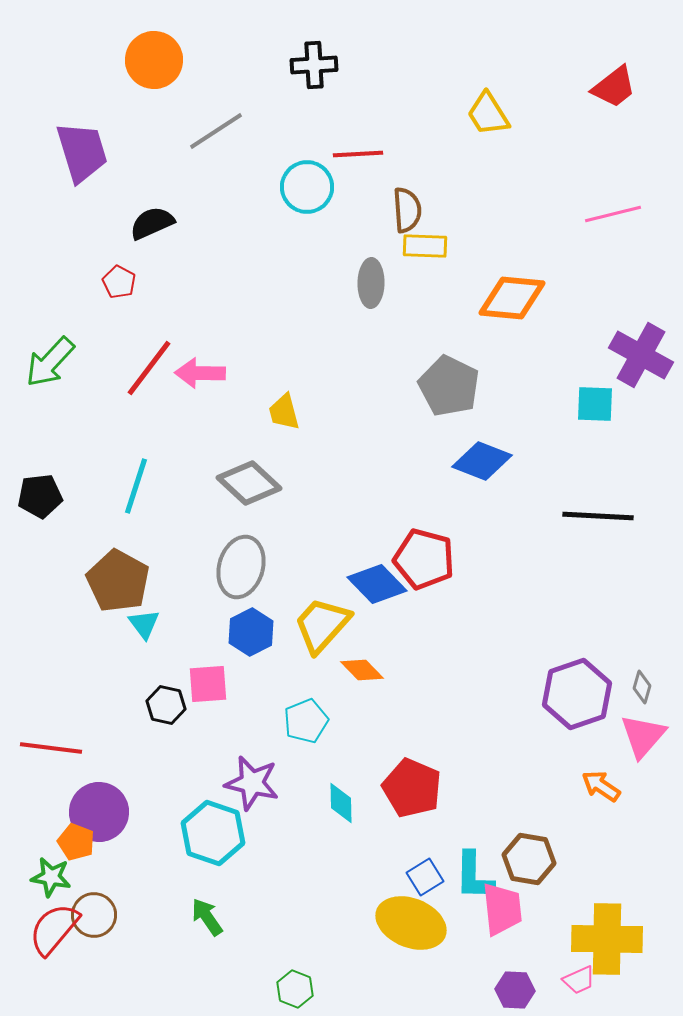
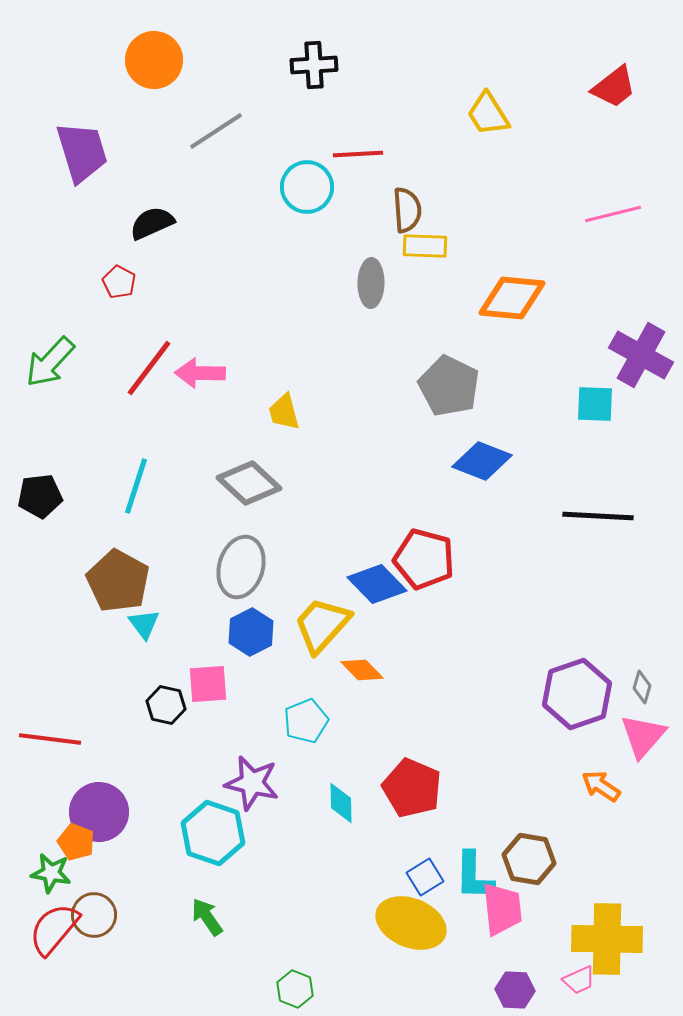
red line at (51, 748): moved 1 px left, 9 px up
green star at (51, 877): moved 4 px up
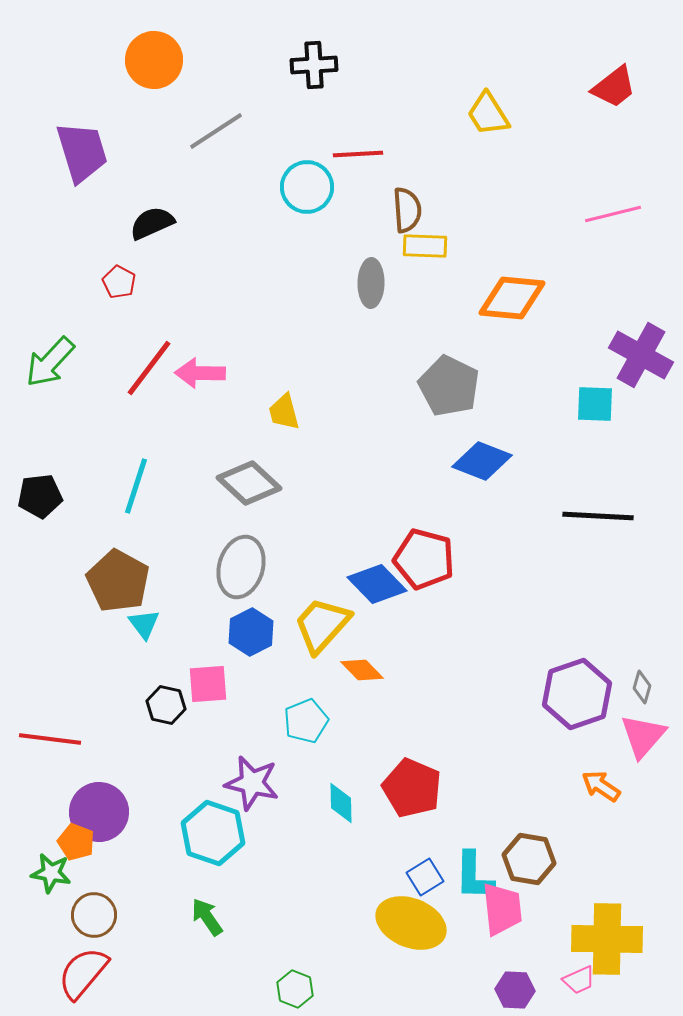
red semicircle at (54, 929): moved 29 px right, 44 px down
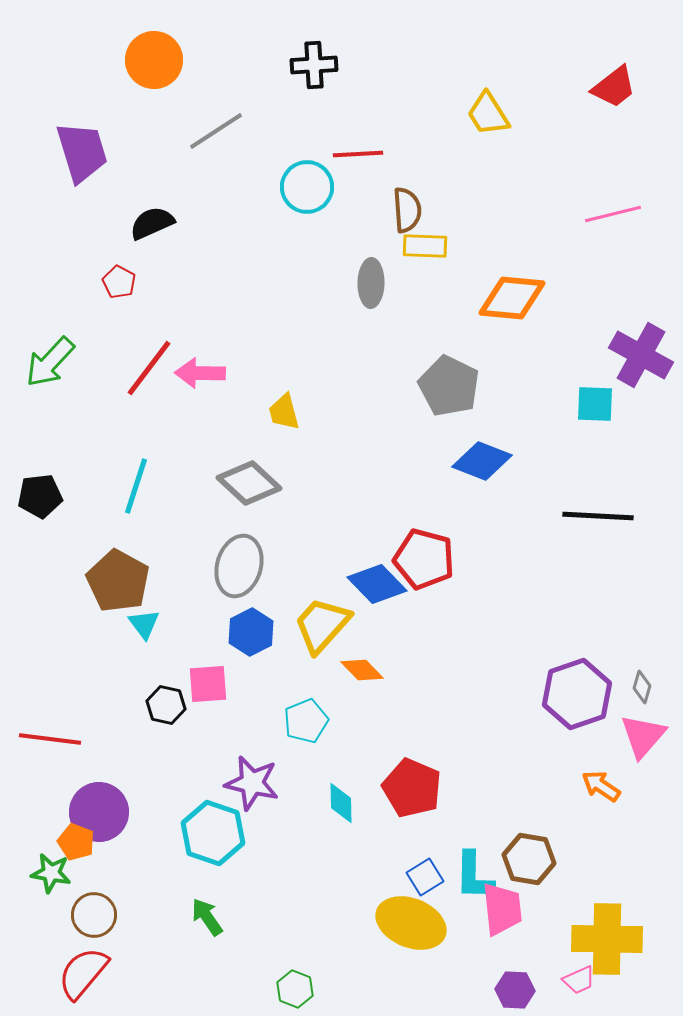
gray ellipse at (241, 567): moved 2 px left, 1 px up
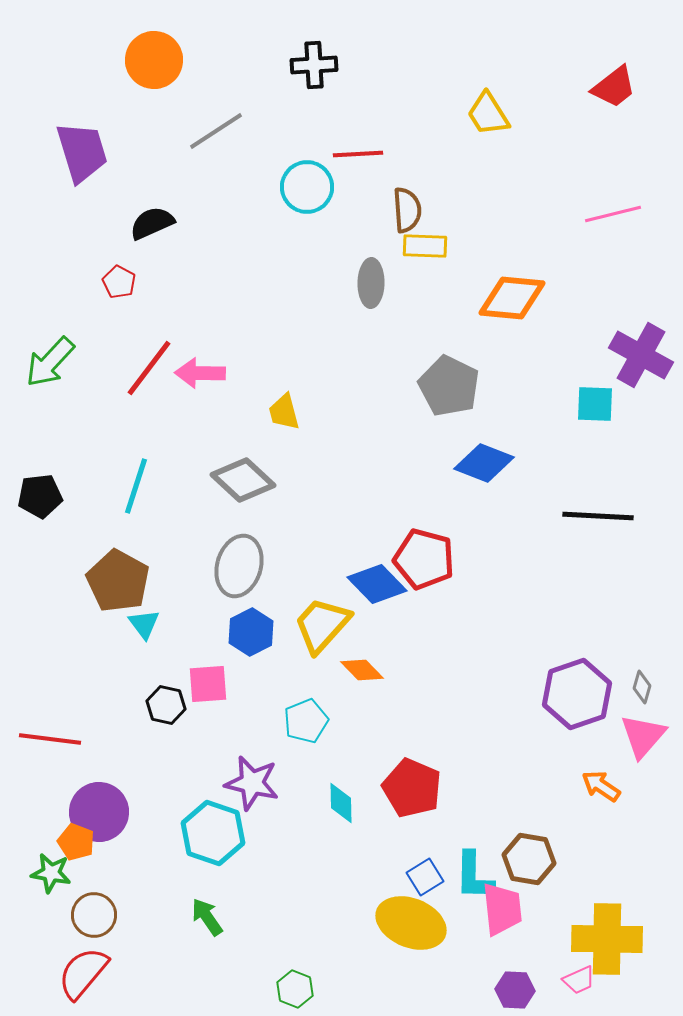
blue diamond at (482, 461): moved 2 px right, 2 px down
gray diamond at (249, 483): moved 6 px left, 3 px up
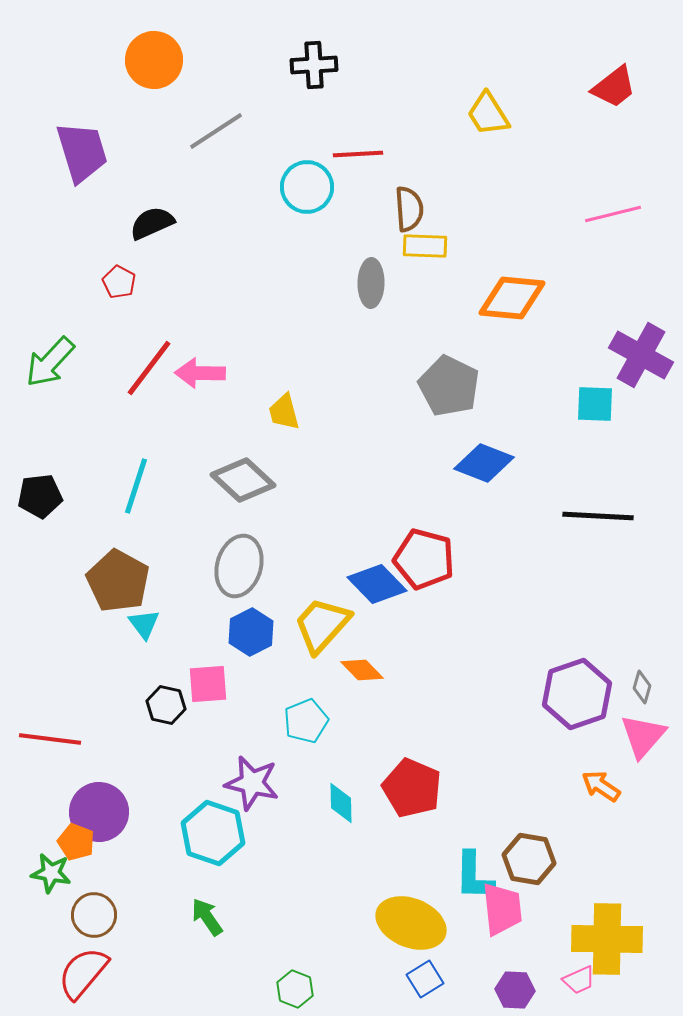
brown semicircle at (407, 210): moved 2 px right, 1 px up
blue square at (425, 877): moved 102 px down
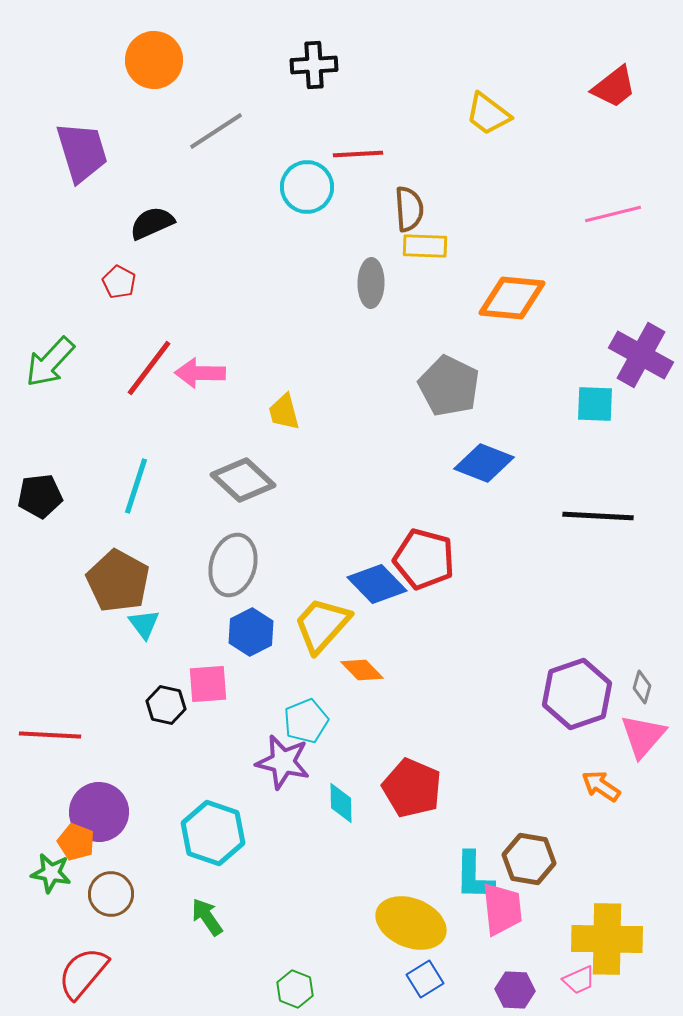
yellow trapezoid at (488, 114): rotated 21 degrees counterclockwise
gray ellipse at (239, 566): moved 6 px left, 1 px up
red line at (50, 739): moved 4 px up; rotated 4 degrees counterclockwise
purple star at (252, 783): moved 31 px right, 21 px up
brown circle at (94, 915): moved 17 px right, 21 px up
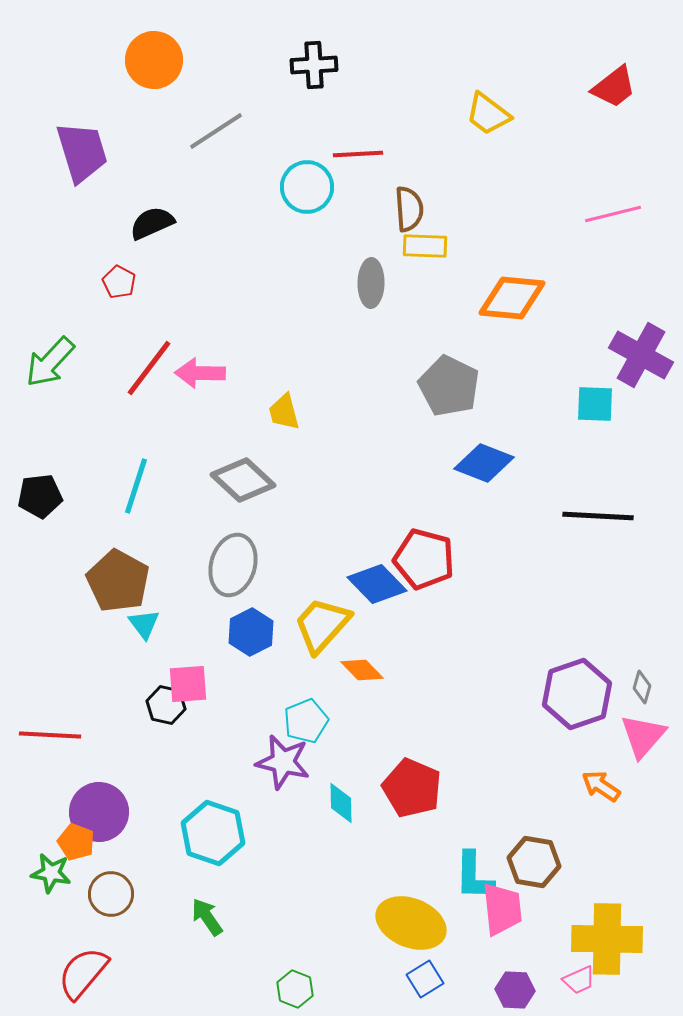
pink square at (208, 684): moved 20 px left
brown hexagon at (529, 859): moved 5 px right, 3 px down
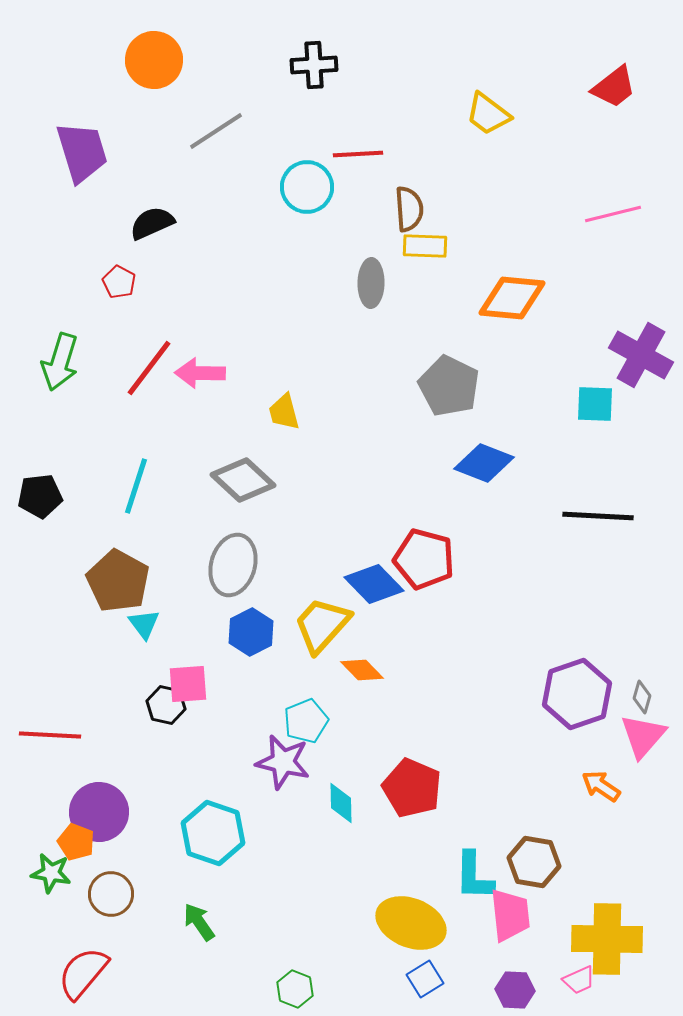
green arrow at (50, 362): moved 10 px right; rotated 26 degrees counterclockwise
blue diamond at (377, 584): moved 3 px left
gray diamond at (642, 687): moved 10 px down
pink trapezoid at (502, 909): moved 8 px right, 6 px down
green arrow at (207, 917): moved 8 px left, 5 px down
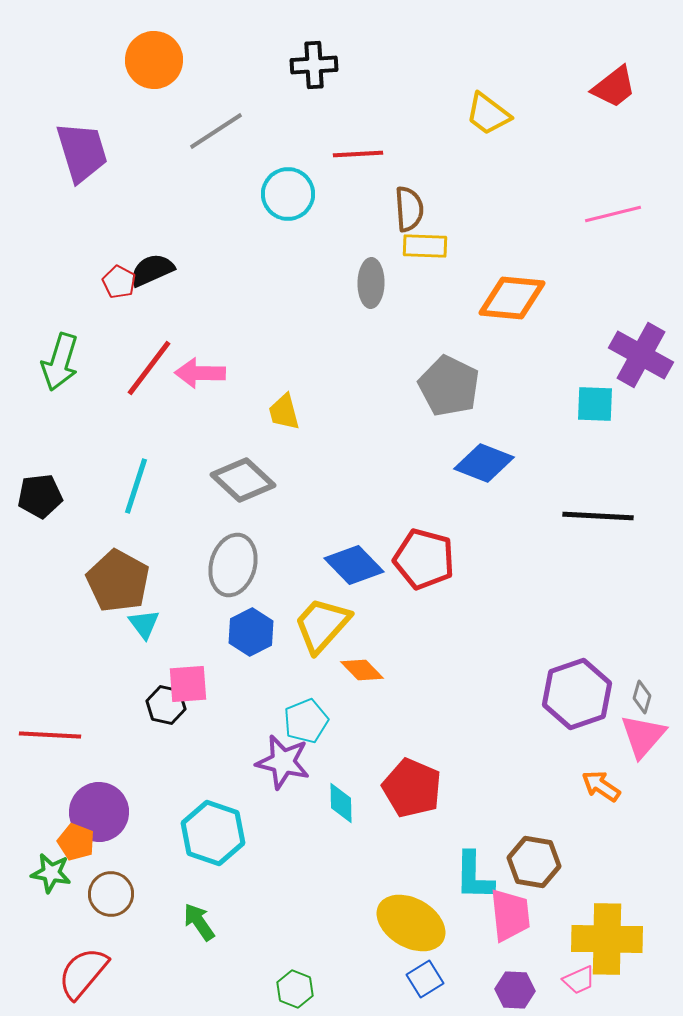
cyan circle at (307, 187): moved 19 px left, 7 px down
black semicircle at (152, 223): moved 47 px down
blue diamond at (374, 584): moved 20 px left, 19 px up
yellow ellipse at (411, 923): rotated 8 degrees clockwise
